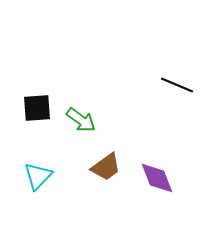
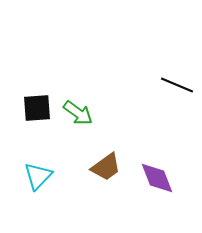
green arrow: moved 3 px left, 7 px up
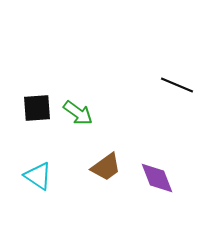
cyan triangle: rotated 40 degrees counterclockwise
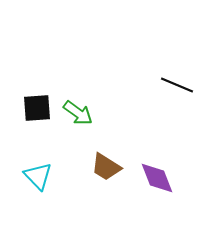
brown trapezoid: rotated 68 degrees clockwise
cyan triangle: rotated 12 degrees clockwise
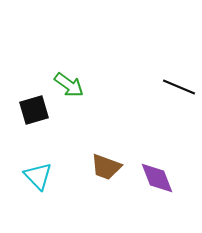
black line: moved 2 px right, 2 px down
black square: moved 3 px left, 2 px down; rotated 12 degrees counterclockwise
green arrow: moved 9 px left, 28 px up
brown trapezoid: rotated 12 degrees counterclockwise
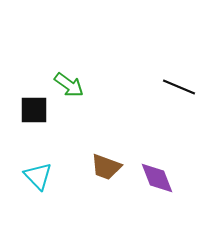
black square: rotated 16 degrees clockwise
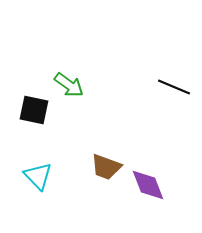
black line: moved 5 px left
black square: rotated 12 degrees clockwise
purple diamond: moved 9 px left, 7 px down
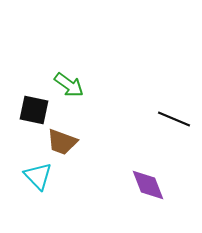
black line: moved 32 px down
brown trapezoid: moved 44 px left, 25 px up
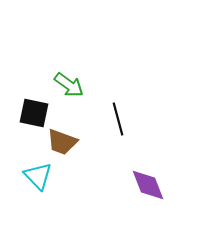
black square: moved 3 px down
black line: moved 56 px left; rotated 52 degrees clockwise
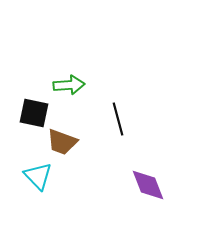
green arrow: rotated 40 degrees counterclockwise
